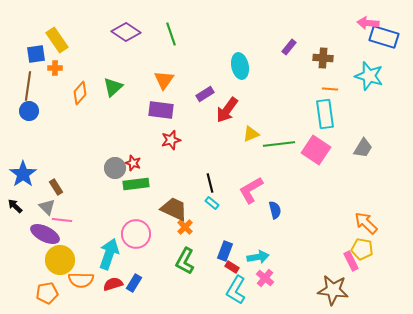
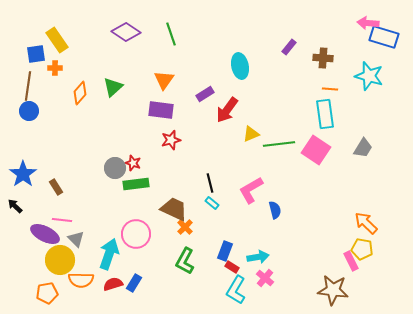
gray triangle at (47, 207): moved 29 px right, 32 px down
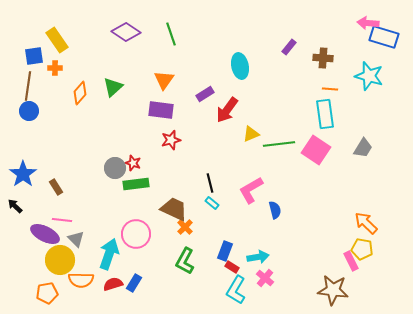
blue square at (36, 54): moved 2 px left, 2 px down
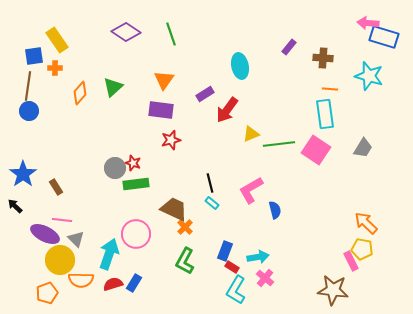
orange pentagon at (47, 293): rotated 10 degrees counterclockwise
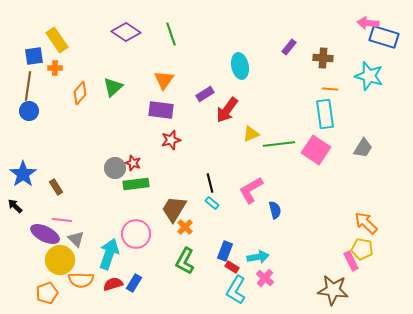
brown trapezoid at (174, 209): rotated 84 degrees counterclockwise
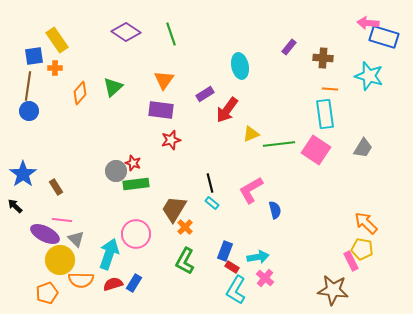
gray circle at (115, 168): moved 1 px right, 3 px down
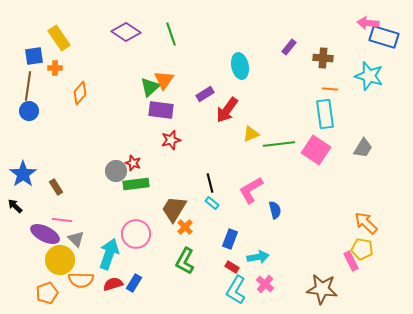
yellow rectangle at (57, 40): moved 2 px right, 2 px up
green triangle at (113, 87): moved 37 px right
blue rectangle at (225, 251): moved 5 px right, 12 px up
pink cross at (265, 278): moved 6 px down
brown star at (333, 290): moved 11 px left, 1 px up
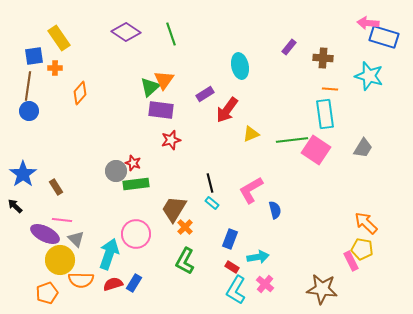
green line at (279, 144): moved 13 px right, 4 px up
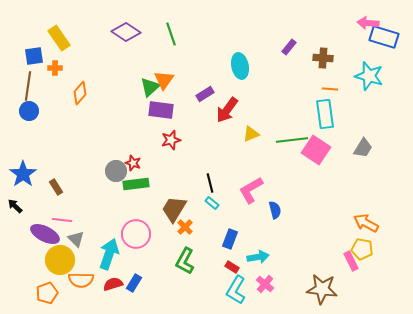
orange arrow at (366, 223): rotated 15 degrees counterclockwise
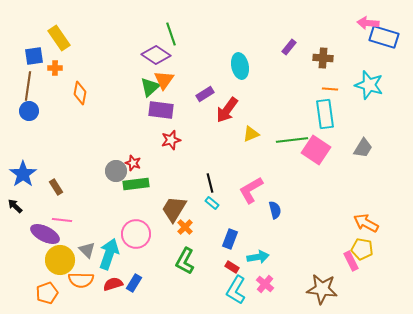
purple diamond at (126, 32): moved 30 px right, 23 px down
cyan star at (369, 76): moved 9 px down
orange diamond at (80, 93): rotated 30 degrees counterclockwise
gray triangle at (76, 239): moved 11 px right, 11 px down
